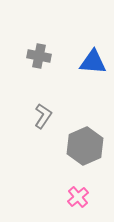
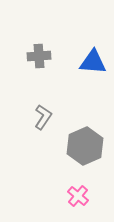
gray cross: rotated 15 degrees counterclockwise
gray L-shape: moved 1 px down
pink cross: moved 1 px up; rotated 10 degrees counterclockwise
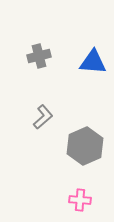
gray cross: rotated 10 degrees counterclockwise
gray L-shape: rotated 15 degrees clockwise
pink cross: moved 2 px right, 4 px down; rotated 35 degrees counterclockwise
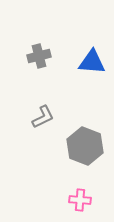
blue triangle: moved 1 px left
gray L-shape: rotated 15 degrees clockwise
gray hexagon: rotated 15 degrees counterclockwise
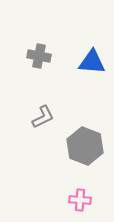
gray cross: rotated 25 degrees clockwise
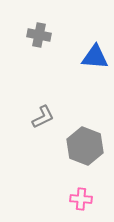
gray cross: moved 21 px up
blue triangle: moved 3 px right, 5 px up
pink cross: moved 1 px right, 1 px up
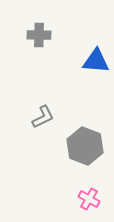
gray cross: rotated 10 degrees counterclockwise
blue triangle: moved 1 px right, 4 px down
pink cross: moved 8 px right; rotated 25 degrees clockwise
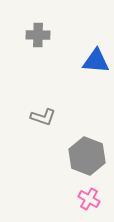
gray cross: moved 1 px left
gray L-shape: rotated 45 degrees clockwise
gray hexagon: moved 2 px right, 10 px down
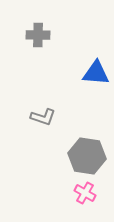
blue triangle: moved 12 px down
gray hexagon: rotated 12 degrees counterclockwise
pink cross: moved 4 px left, 6 px up
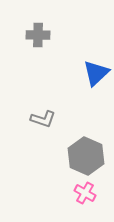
blue triangle: rotated 48 degrees counterclockwise
gray L-shape: moved 2 px down
gray hexagon: moved 1 px left; rotated 15 degrees clockwise
